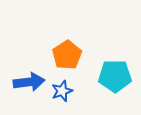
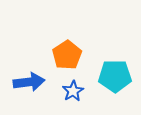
blue star: moved 11 px right; rotated 10 degrees counterclockwise
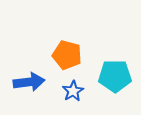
orange pentagon: rotated 24 degrees counterclockwise
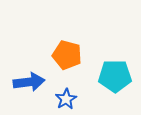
blue star: moved 7 px left, 8 px down
